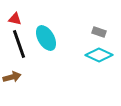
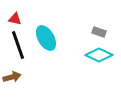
black line: moved 1 px left, 1 px down
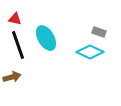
cyan diamond: moved 9 px left, 3 px up
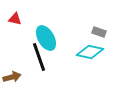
black line: moved 21 px right, 12 px down
cyan diamond: rotated 12 degrees counterclockwise
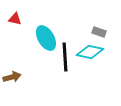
black line: moved 26 px right; rotated 16 degrees clockwise
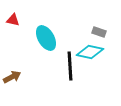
red triangle: moved 2 px left, 1 px down
black line: moved 5 px right, 9 px down
brown arrow: rotated 12 degrees counterclockwise
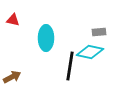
gray rectangle: rotated 24 degrees counterclockwise
cyan ellipse: rotated 30 degrees clockwise
black line: rotated 12 degrees clockwise
